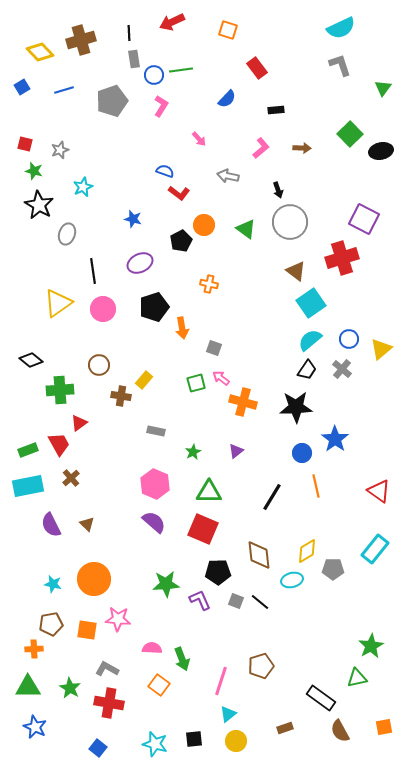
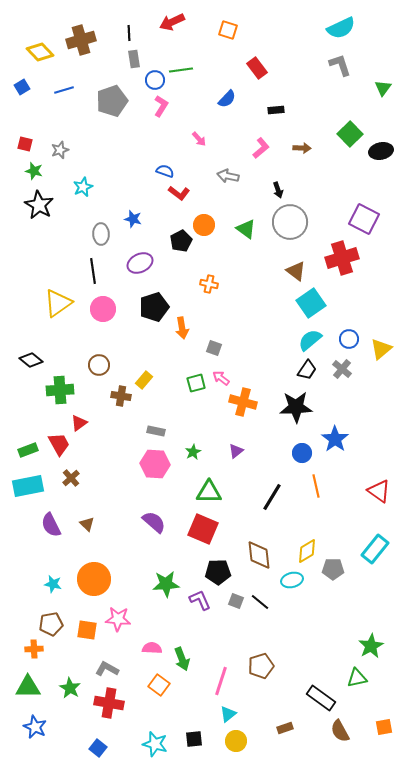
blue circle at (154, 75): moved 1 px right, 5 px down
gray ellipse at (67, 234): moved 34 px right; rotated 20 degrees counterclockwise
pink hexagon at (155, 484): moved 20 px up; rotated 20 degrees counterclockwise
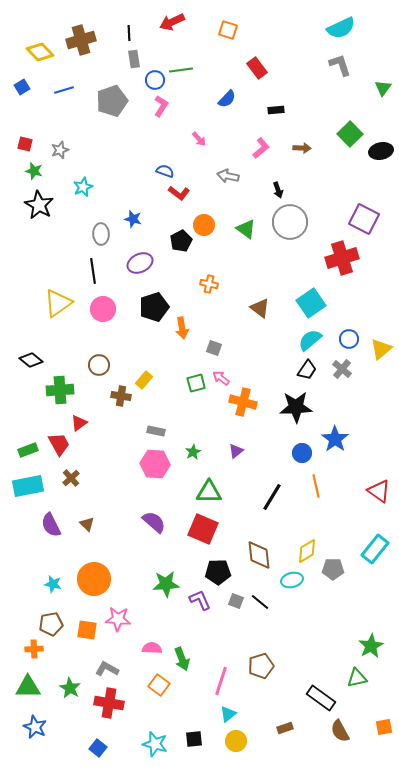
brown triangle at (296, 271): moved 36 px left, 37 px down
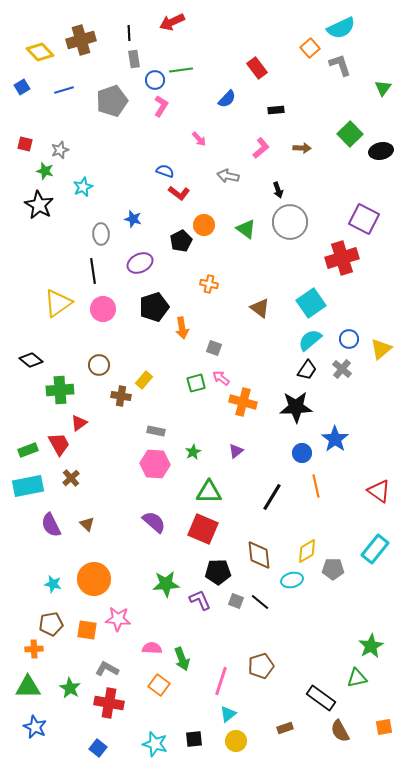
orange square at (228, 30): moved 82 px right, 18 px down; rotated 30 degrees clockwise
green star at (34, 171): moved 11 px right
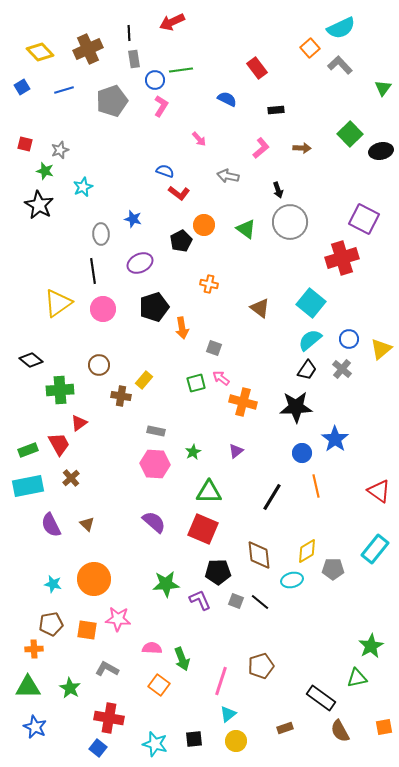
brown cross at (81, 40): moved 7 px right, 9 px down; rotated 8 degrees counterclockwise
gray L-shape at (340, 65): rotated 25 degrees counterclockwise
blue semicircle at (227, 99): rotated 108 degrees counterclockwise
cyan square at (311, 303): rotated 16 degrees counterclockwise
red cross at (109, 703): moved 15 px down
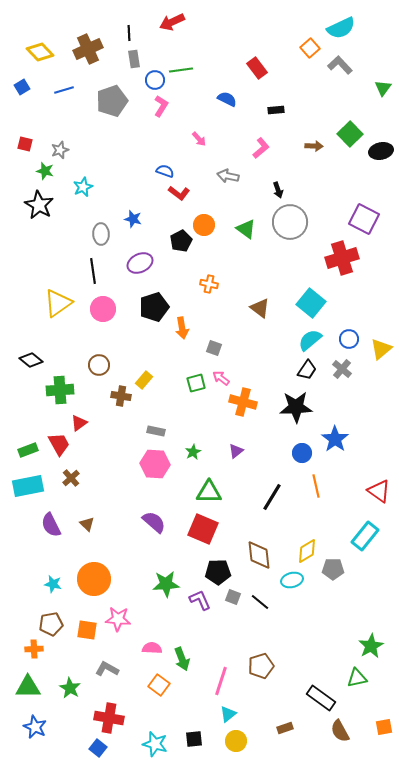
brown arrow at (302, 148): moved 12 px right, 2 px up
cyan rectangle at (375, 549): moved 10 px left, 13 px up
gray square at (236, 601): moved 3 px left, 4 px up
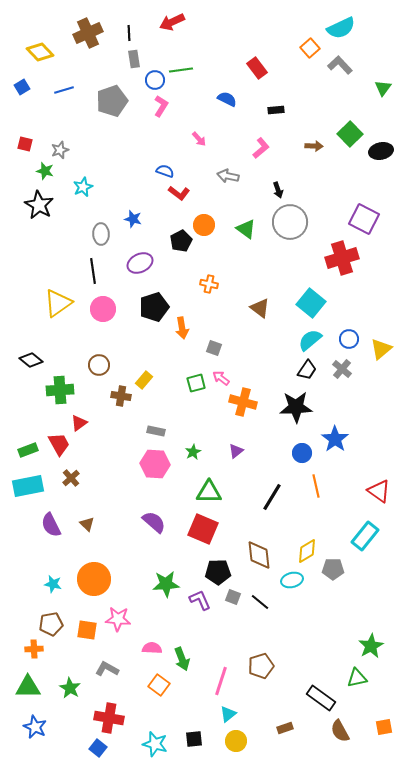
brown cross at (88, 49): moved 16 px up
